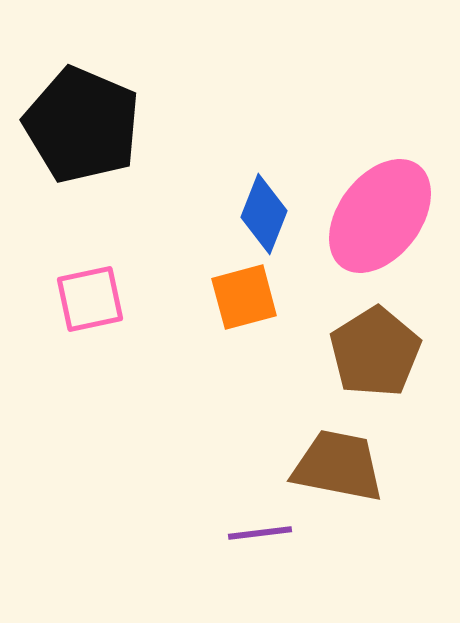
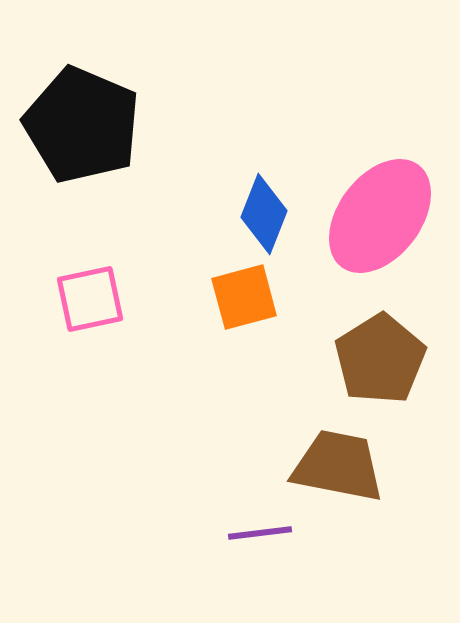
brown pentagon: moved 5 px right, 7 px down
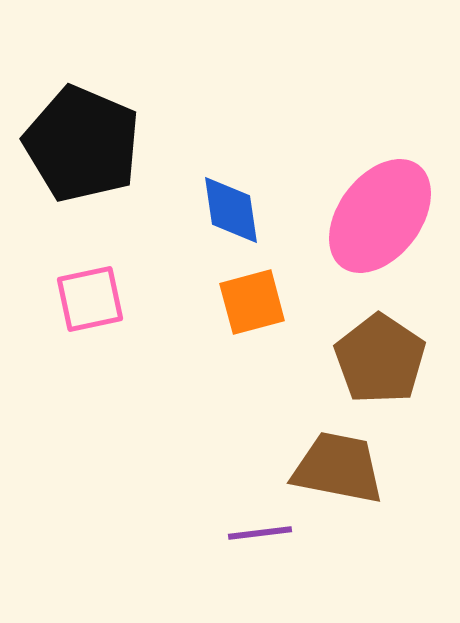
black pentagon: moved 19 px down
blue diamond: moved 33 px left, 4 px up; rotated 30 degrees counterclockwise
orange square: moved 8 px right, 5 px down
brown pentagon: rotated 6 degrees counterclockwise
brown trapezoid: moved 2 px down
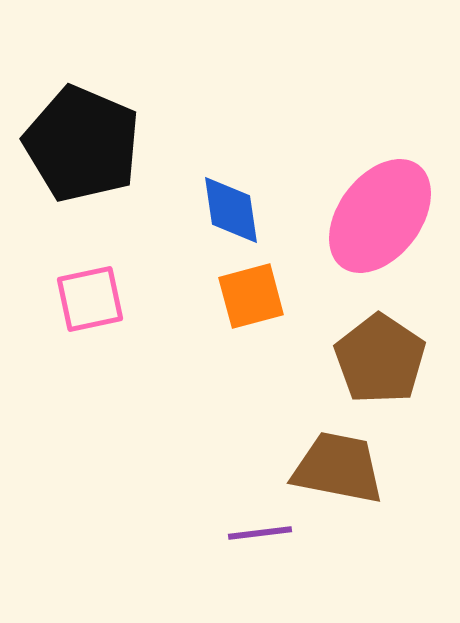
orange square: moved 1 px left, 6 px up
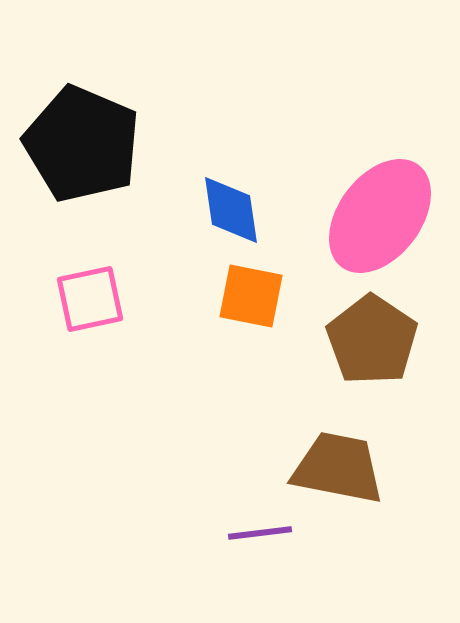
orange square: rotated 26 degrees clockwise
brown pentagon: moved 8 px left, 19 px up
